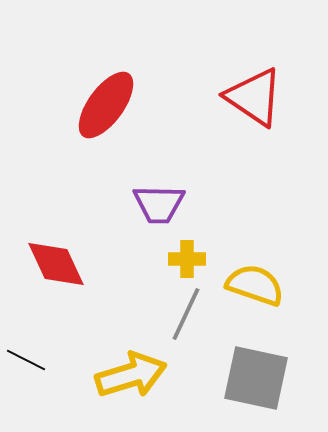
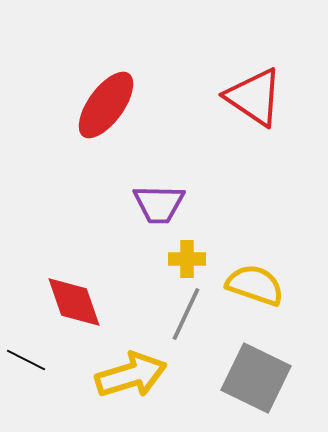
red diamond: moved 18 px right, 38 px down; rotated 6 degrees clockwise
gray square: rotated 14 degrees clockwise
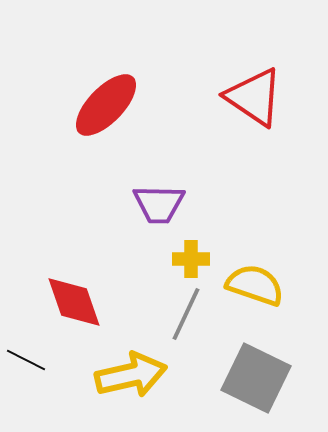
red ellipse: rotated 8 degrees clockwise
yellow cross: moved 4 px right
yellow arrow: rotated 4 degrees clockwise
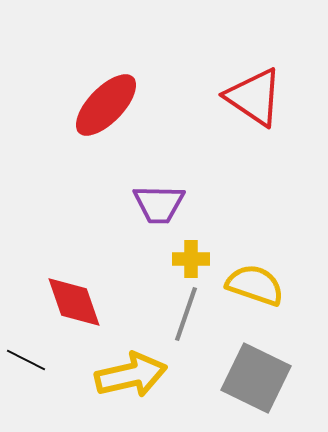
gray line: rotated 6 degrees counterclockwise
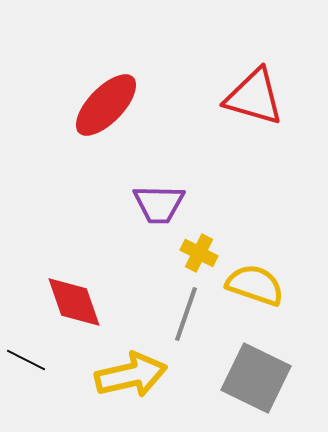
red triangle: rotated 18 degrees counterclockwise
yellow cross: moved 8 px right, 6 px up; rotated 27 degrees clockwise
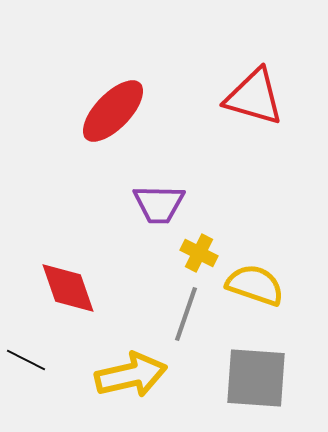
red ellipse: moved 7 px right, 6 px down
red diamond: moved 6 px left, 14 px up
gray square: rotated 22 degrees counterclockwise
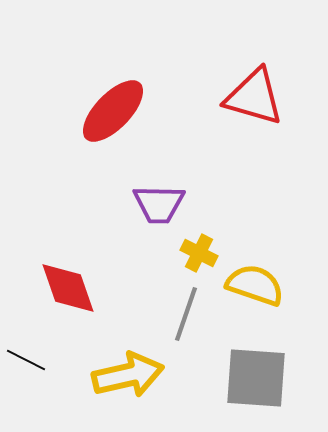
yellow arrow: moved 3 px left
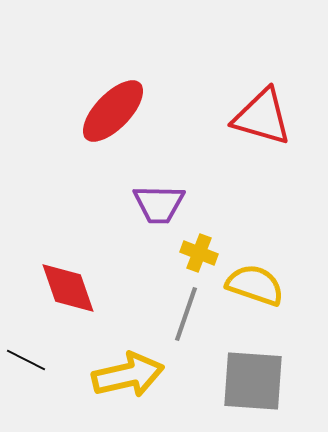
red triangle: moved 8 px right, 20 px down
yellow cross: rotated 6 degrees counterclockwise
gray square: moved 3 px left, 3 px down
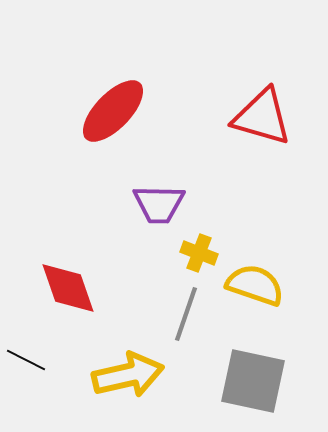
gray square: rotated 8 degrees clockwise
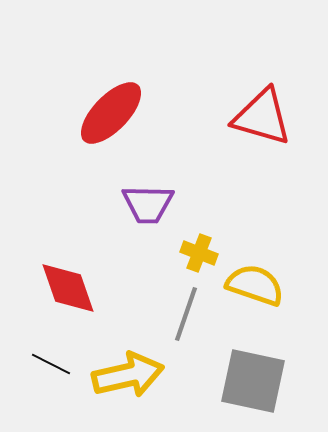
red ellipse: moved 2 px left, 2 px down
purple trapezoid: moved 11 px left
black line: moved 25 px right, 4 px down
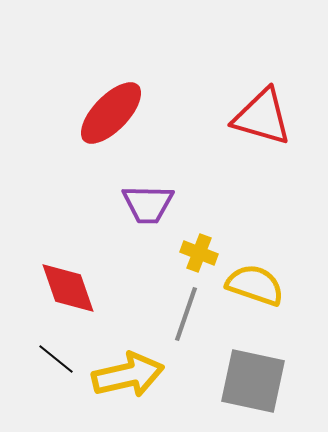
black line: moved 5 px right, 5 px up; rotated 12 degrees clockwise
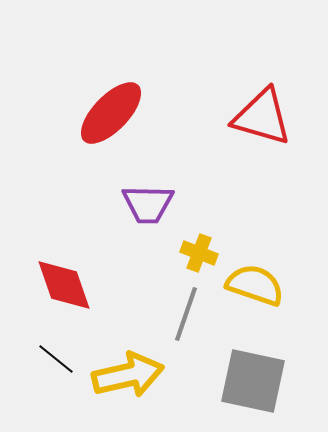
red diamond: moved 4 px left, 3 px up
